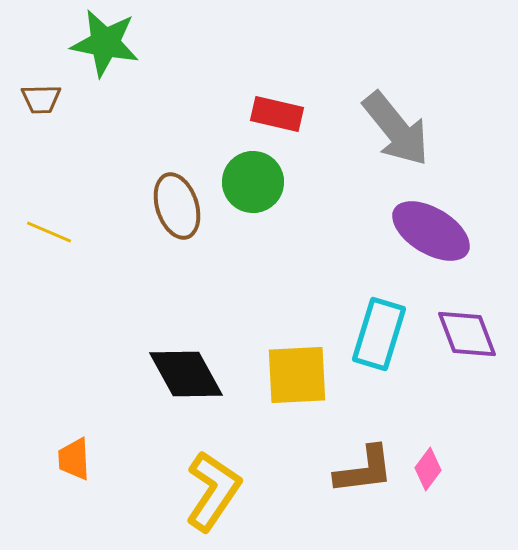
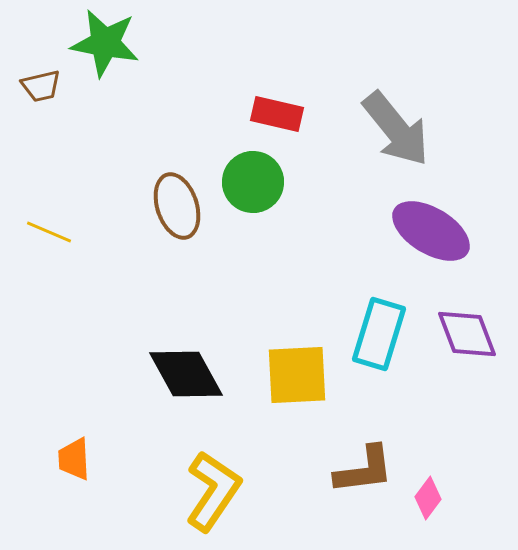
brown trapezoid: moved 13 px up; rotated 12 degrees counterclockwise
pink diamond: moved 29 px down
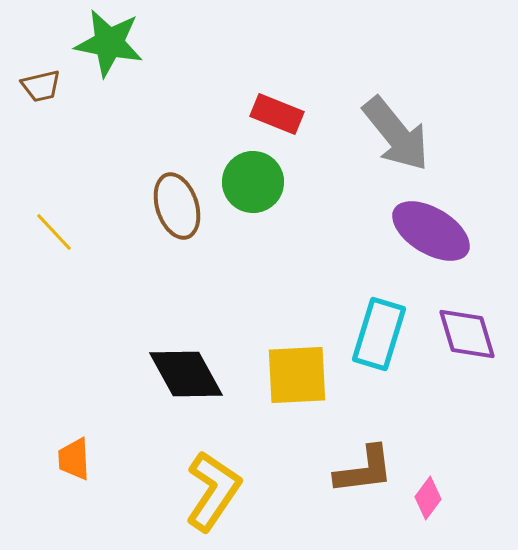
green star: moved 4 px right
red rectangle: rotated 9 degrees clockwise
gray arrow: moved 5 px down
yellow line: moved 5 px right; rotated 24 degrees clockwise
purple diamond: rotated 4 degrees clockwise
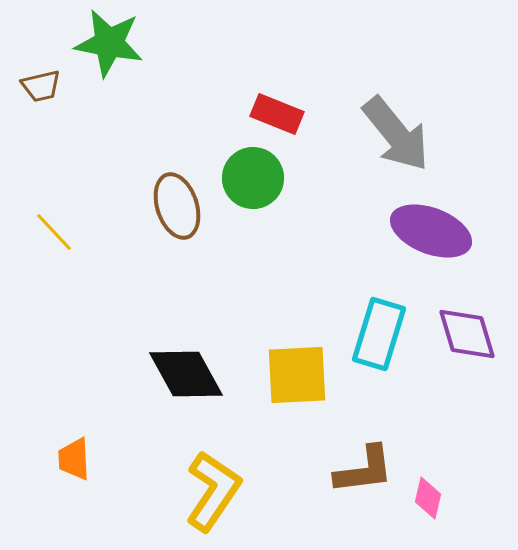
green circle: moved 4 px up
purple ellipse: rotated 10 degrees counterclockwise
pink diamond: rotated 24 degrees counterclockwise
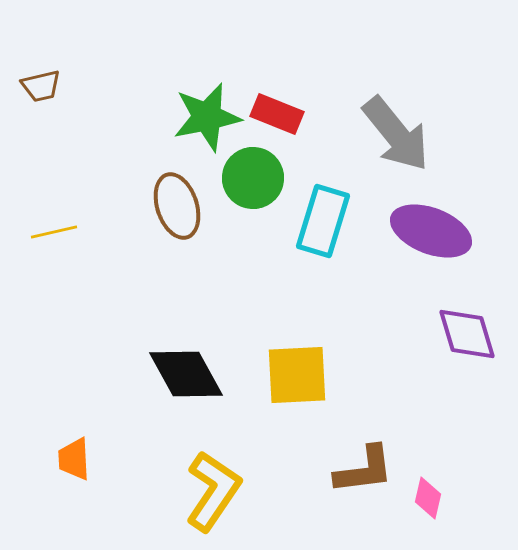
green star: moved 98 px right, 74 px down; rotated 22 degrees counterclockwise
yellow line: rotated 60 degrees counterclockwise
cyan rectangle: moved 56 px left, 113 px up
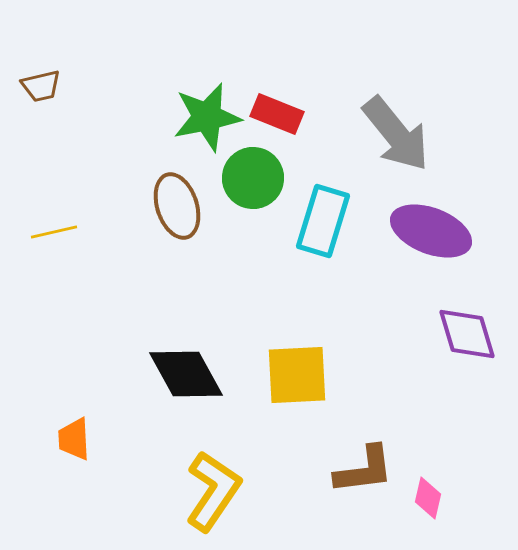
orange trapezoid: moved 20 px up
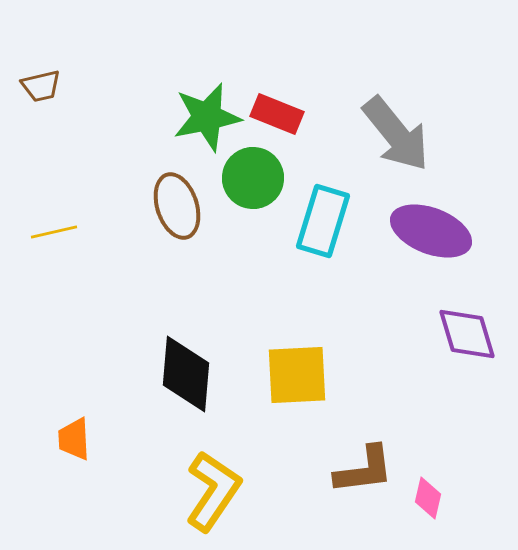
black diamond: rotated 34 degrees clockwise
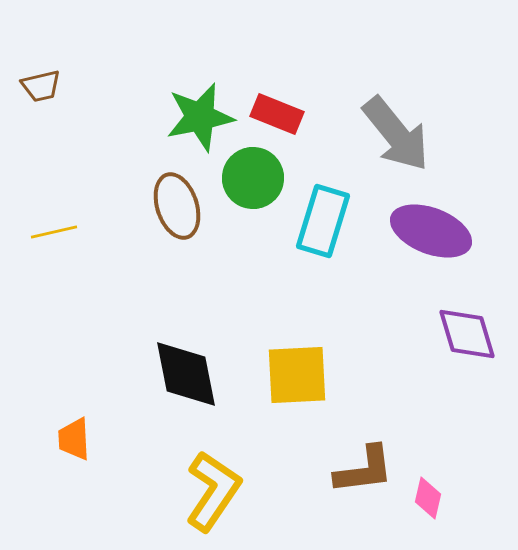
green star: moved 7 px left
black diamond: rotated 16 degrees counterclockwise
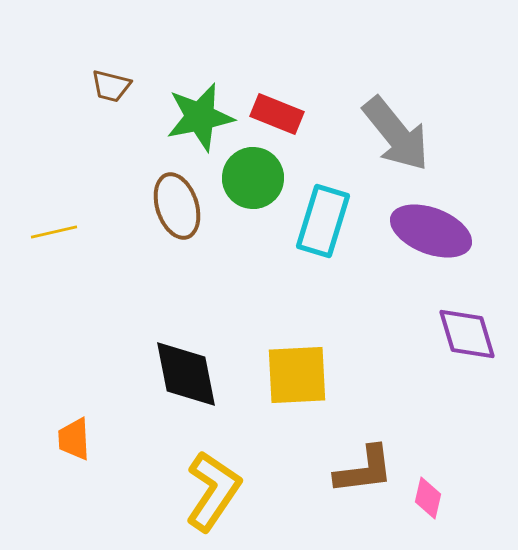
brown trapezoid: moved 70 px right; rotated 27 degrees clockwise
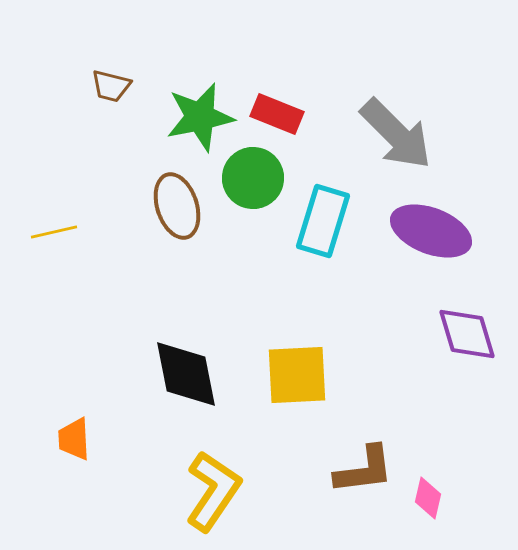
gray arrow: rotated 6 degrees counterclockwise
